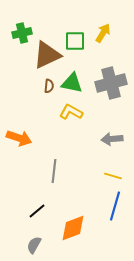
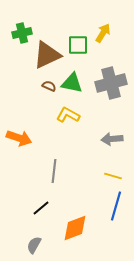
green square: moved 3 px right, 4 px down
brown semicircle: rotated 72 degrees counterclockwise
yellow L-shape: moved 3 px left, 3 px down
blue line: moved 1 px right
black line: moved 4 px right, 3 px up
orange diamond: moved 2 px right
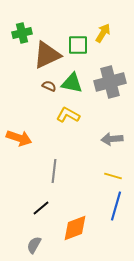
gray cross: moved 1 px left, 1 px up
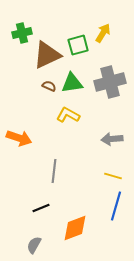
green square: rotated 15 degrees counterclockwise
green triangle: rotated 20 degrees counterclockwise
black line: rotated 18 degrees clockwise
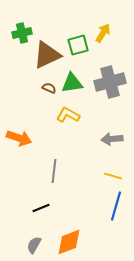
brown semicircle: moved 2 px down
orange diamond: moved 6 px left, 14 px down
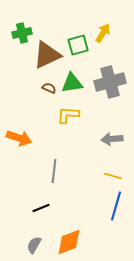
yellow L-shape: rotated 25 degrees counterclockwise
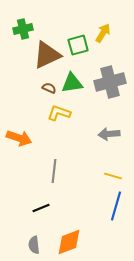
green cross: moved 1 px right, 4 px up
yellow L-shape: moved 9 px left, 2 px up; rotated 15 degrees clockwise
gray arrow: moved 3 px left, 5 px up
gray semicircle: rotated 36 degrees counterclockwise
